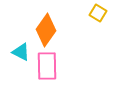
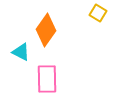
pink rectangle: moved 13 px down
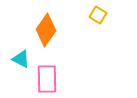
yellow square: moved 2 px down
cyan triangle: moved 7 px down
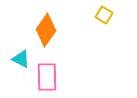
yellow square: moved 6 px right
pink rectangle: moved 2 px up
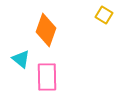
orange diamond: rotated 16 degrees counterclockwise
cyan triangle: rotated 12 degrees clockwise
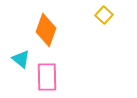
yellow square: rotated 12 degrees clockwise
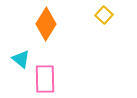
orange diamond: moved 6 px up; rotated 12 degrees clockwise
pink rectangle: moved 2 px left, 2 px down
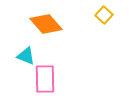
orange diamond: rotated 72 degrees counterclockwise
cyan triangle: moved 5 px right, 3 px up; rotated 18 degrees counterclockwise
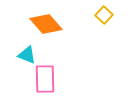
cyan triangle: moved 1 px right, 1 px up
